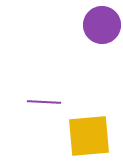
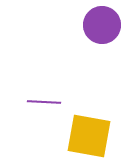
yellow square: rotated 15 degrees clockwise
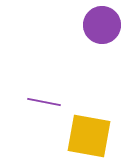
purple line: rotated 8 degrees clockwise
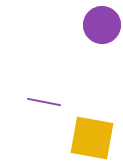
yellow square: moved 3 px right, 2 px down
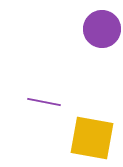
purple circle: moved 4 px down
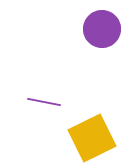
yellow square: rotated 36 degrees counterclockwise
